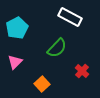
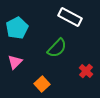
red cross: moved 4 px right
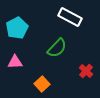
pink triangle: rotated 42 degrees clockwise
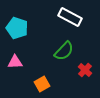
cyan pentagon: rotated 25 degrees counterclockwise
green semicircle: moved 7 px right, 3 px down
red cross: moved 1 px left, 1 px up
orange square: rotated 14 degrees clockwise
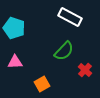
cyan pentagon: moved 3 px left
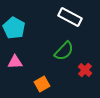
cyan pentagon: rotated 10 degrees clockwise
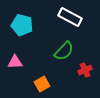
cyan pentagon: moved 8 px right, 3 px up; rotated 15 degrees counterclockwise
red cross: rotated 24 degrees clockwise
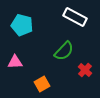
white rectangle: moved 5 px right
red cross: rotated 24 degrees counterclockwise
